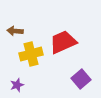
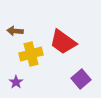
red trapezoid: rotated 120 degrees counterclockwise
purple star: moved 1 px left, 3 px up; rotated 16 degrees counterclockwise
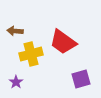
purple square: rotated 24 degrees clockwise
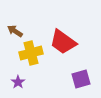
brown arrow: rotated 28 degrees clockwise
yellow cross: moved 1 px up
purple star: moved 2 px right
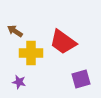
yellow cross: rotated 15 degrees clockwise
purple star: moved 1 px right; rotated 24 degrees counterclockwise
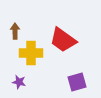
brown arrow: rotated 56 degrees clockwise
red trapezoid: moved 2 px up
purple square: moved 4 px left, 3 px down
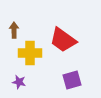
brown arrow: moved 1 px left, 1 px up
yellow cross: moved 1 px left
purple square: moved 5 px left, 2 px up
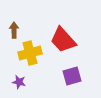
red trapezoid: rotated 12 degrees clockwise
yellow cross: rotated 15 degrees counterclockwise
purple square: moved 4 px up
